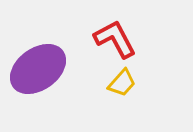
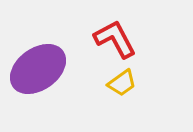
yellow trapezoid: rotated 12 degrees clockwise
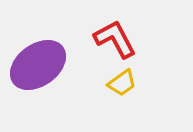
purple ellipse: moved 4 px up
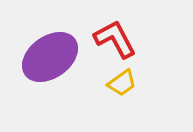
purple ellipse: moved 12 px right, 8 px up
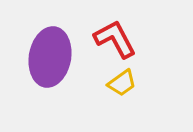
purple ellipse: rotated 44 degrees counterclockwise
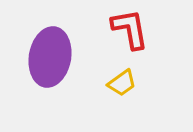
red L-shape: moved 15 px right, 10 px up; rotated 18 degrees clockwise
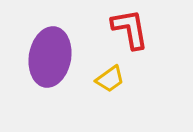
yellow trapezoid: moved 12 px left, 4 px up
